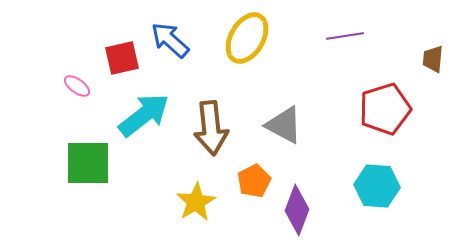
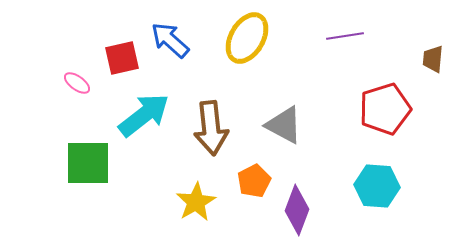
pink ellipse: moved 3 px up
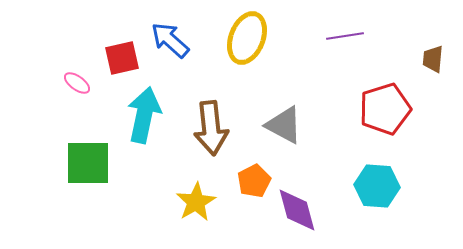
yellow ellipse: rotated 9 degrees counterclockwise
cyan arrow: rotated 40 degrees counterclockwise
purple diamond: rotated 36 degrees counterclockwise
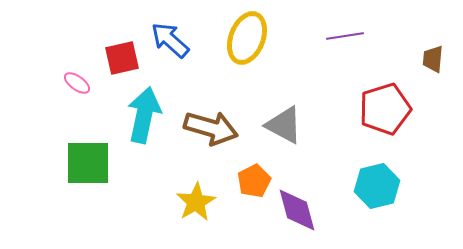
brown arrow: rotated 68 degrees counterclockwise
cyan hexagon: rotated 18 degrees counterclockwise
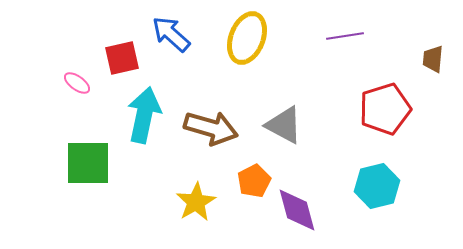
blue arrow: moved 1 px right, 6 px up
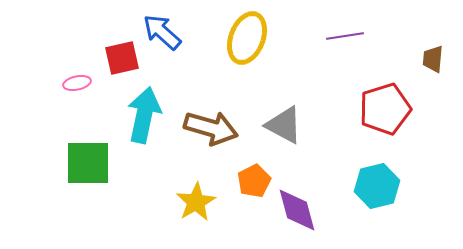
blue arrow: moved 9 px left, 2 px up
pink ellipse: rotated 48 degrees counterclockwise
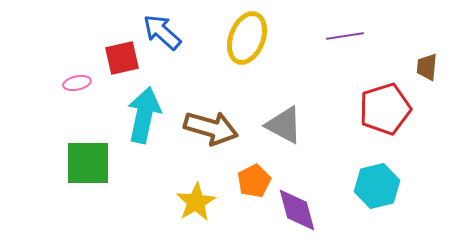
brown trapezoid: moved 6 px left, 8 px down
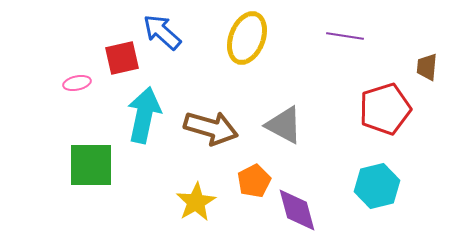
purple line: rotated 18 degrees clockwise
green square: moved 3 px right, 2 px down
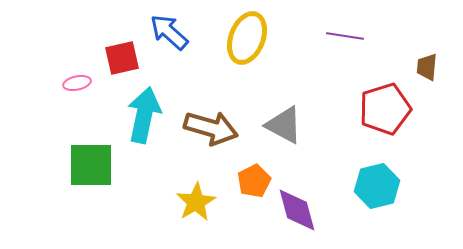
blue arrow: moved 7 px right
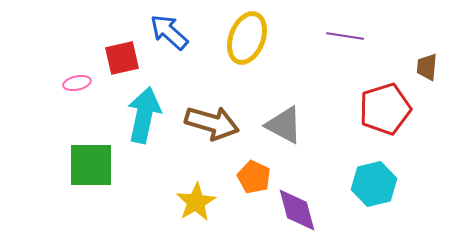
brown arrow: moved 1 px right, 5 px up
orange pentagon: moved 4 px up; rotated 20 degrees counterclockwise
cyan hexagon: moved 3 px left, 2 px up
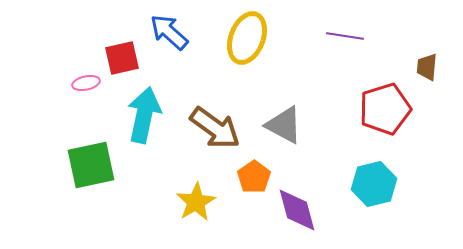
pink ellipse: moved 9 px right
brown arrow: moved 3 px right, 5 px down; rotated 20 degrees clockwise
green square: rotated 12 degrees counterclockwise
orange pentagon: rotated 12 degrees clockwise
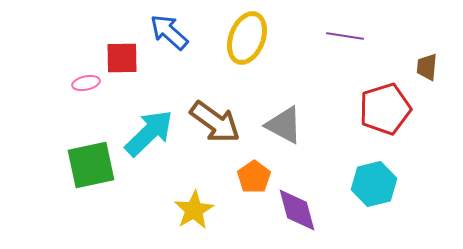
red square: rotated 12 degrees clockwise
cyan arrow: moved 5 px right, 18 px down; rotated 34 degrees clockwise
brown arrow: moved 6 px up
yellow star: moved 2 px left, 8 px down
